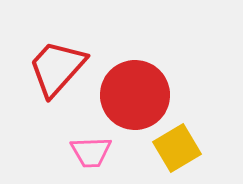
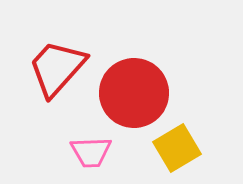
red circle: moved 1 px left, 2 px up
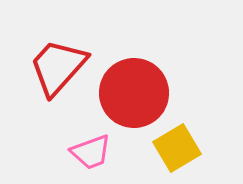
red trapezoid: moved 1 px right, 1 px up
pink trapezoid: rotated 18 degrees counterclockwise
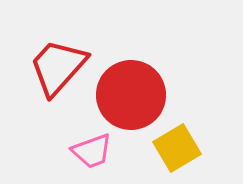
red circle: moved 3 px left, 2 px down
pink trapezoid: moved 1 px right, 1 px up
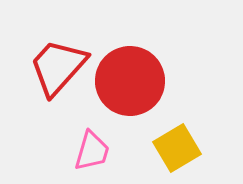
red circle: moved 1 px left, 14 px up
pink trapezoid: rotated 54 degrees counterclockwise
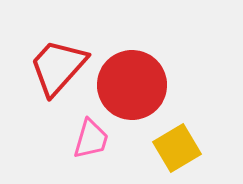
red circle: moved 2 px right, 4 px down
pink trapezoid: moved 1 px left, 12 px up
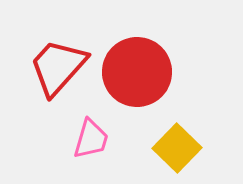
red circle: moved 5 px right, 13 px up
yellow square: rotated 15 degrees counterclockwise
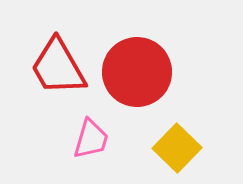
red trapezoid: rotated 72 degrees counterclockwise
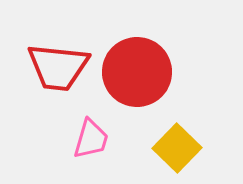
red trapezoid: rotated 54 degrees counterclockwise
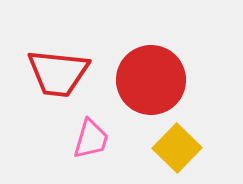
red trapezoid: moved 6 px down
red circle: moved 14 px right, 8 px down
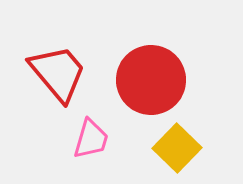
red trapezoid: rotated 136 degrees counterclockwise
